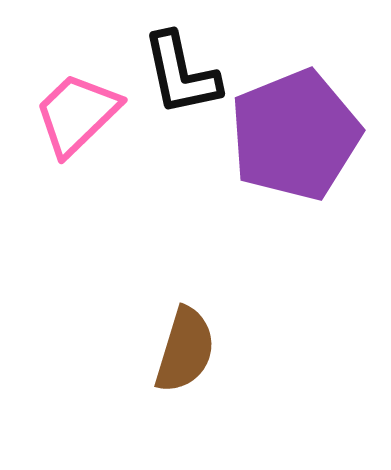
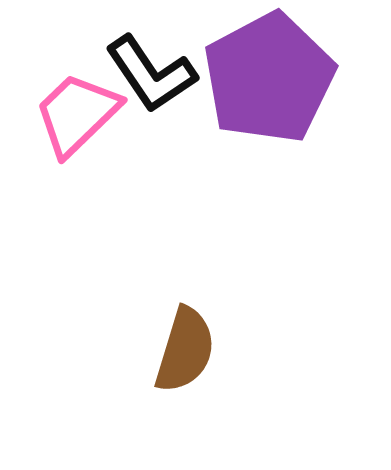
black L-shape: moved 30 px left; rotated 22 degrees counterclockwise
purple pentagon: moved 26 px left, 57 px up; rotated 6 degrees counterclockwise
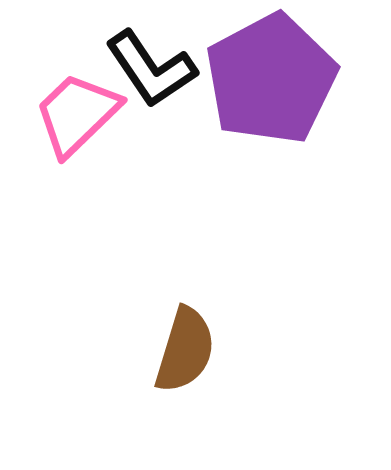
black L-shape: moved 5 px up
purple pentagon: moved 2 px right, 1 px down
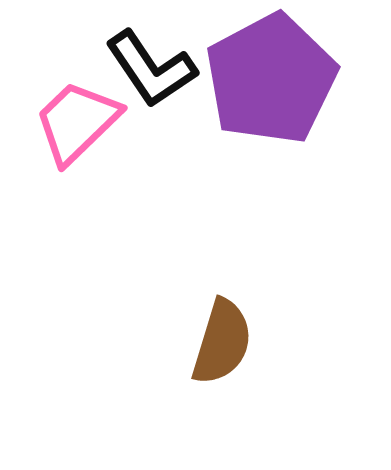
pink trapezoid: moved 8 px down
brown semicircle: moved 37 px right, 8 px up
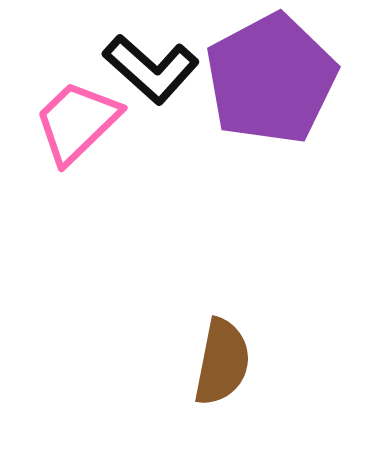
black L-shape: rotated 14 degrees counterclockwise
brown semicircle: moved 20 px down; rotated 6 degrees counterclockwise
